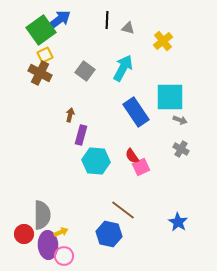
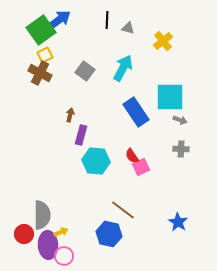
gray cross: rotated 28 degrees counterclockwise
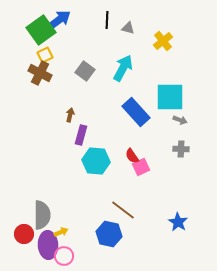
blue rectangle: rotated 8 degrees counterclockwise
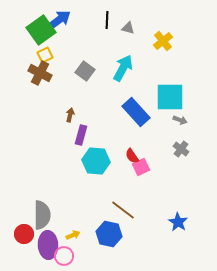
gray cross: rotated 35 degrees clockwise
yellow arrow: moved 12 px right, 3 px down
